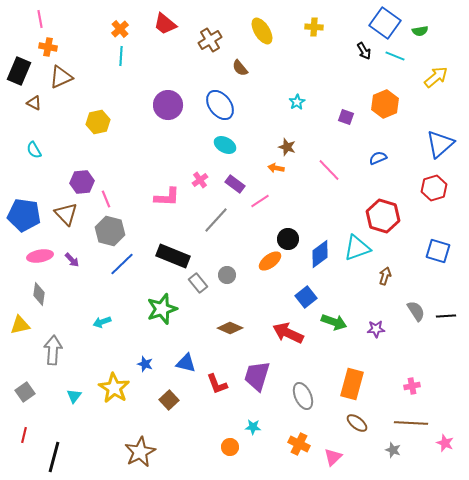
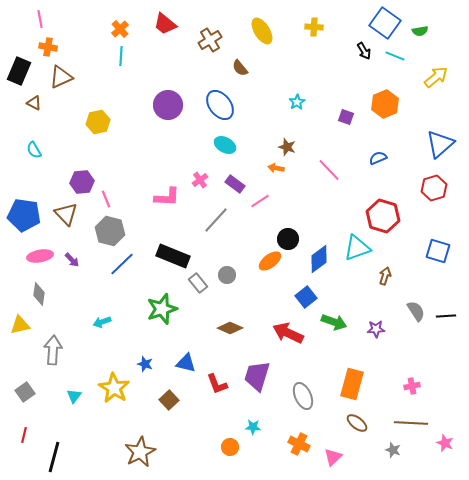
blue diamond at (320, 254): moved 1 px left, 5 px down
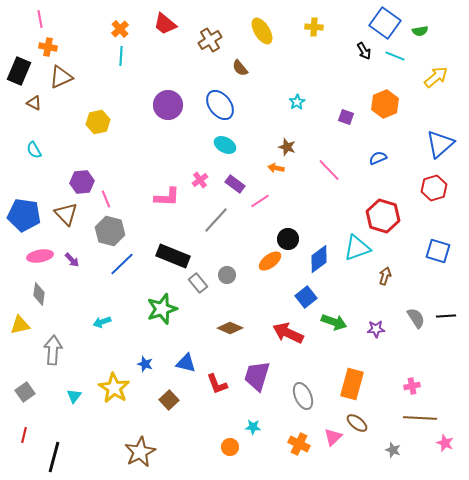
gray semicircle at (416, 311): moved 7 px down
brown line at (411, 423): moved 9 px right, 5 px up
pink triangle at (333, 457): moved 20 px up
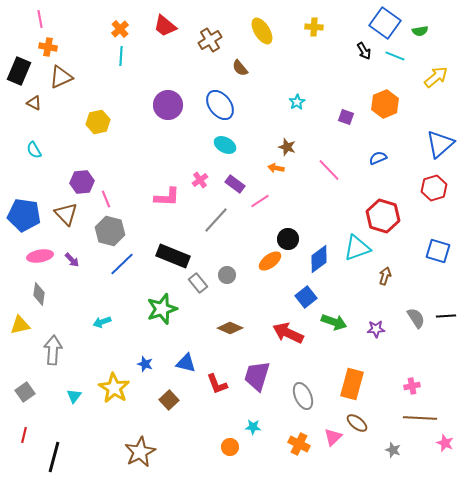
red trapezoid at (165, 24): moved 2 px down
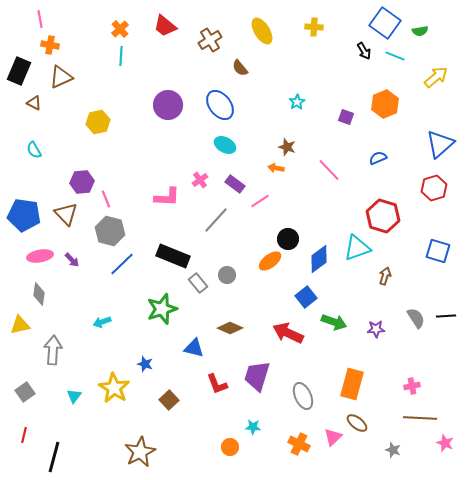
orange cross at (48, 47): moved 2 px right, 2 px up
blue triangle at (186, 363): moved 8 px right, 15 px up
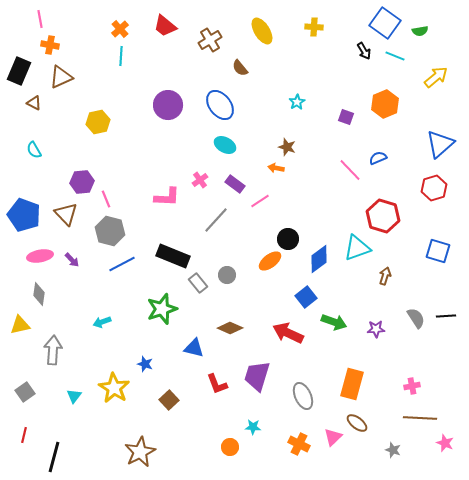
pink line at (329, 170): moved 21 px right
blue pentagon at (24, 215): rotated 12 degrees clockwise
blue line at (122, 264): rotated 16 degrees clockwise
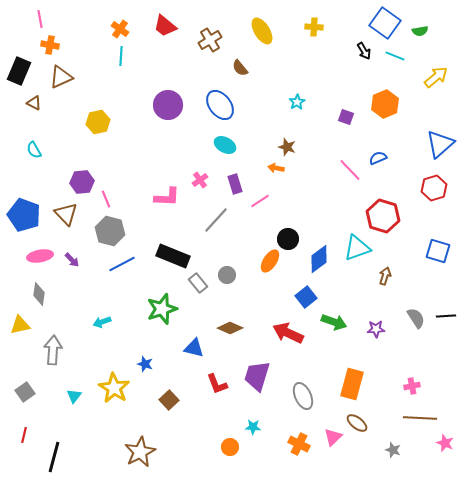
orange cross at (120, 29): rotated 12 degrees counterclockwise
purple rectangle at (235, 184): rotated 36 degrees clockwise
orange ellipse at (270, 261): rotated 20 degrees counterclockwise
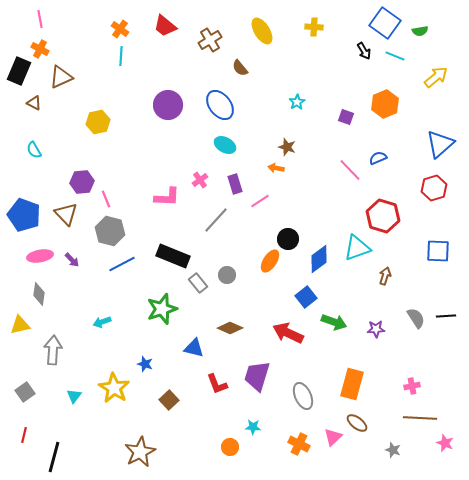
orange cross at (50, 45): moved 10 px left, 4 px down; rotated 18 degrees clockwise
blue square at (438, 251): rotated 15 degrees counterclockwise
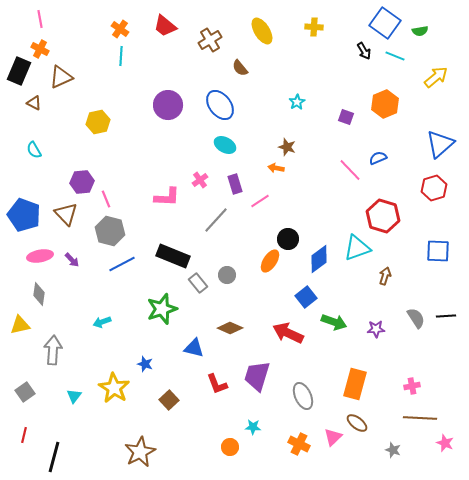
orange rectangle at (352, 384): moved 3 px right
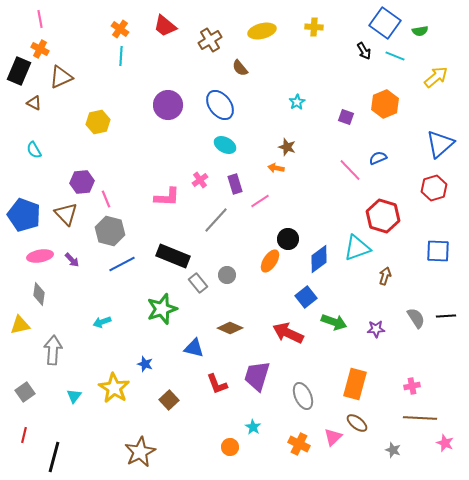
yellow ellipse at (262, 31): rotated 72 degrees counterclockwise
cyan star at (253, 427): rotated 28 degrees clockwise
